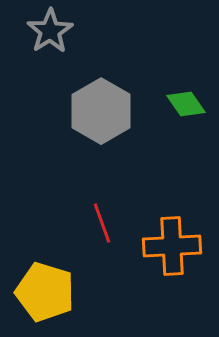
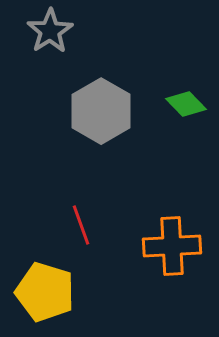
green diamond: rotated 9 degrees counterclockwise
red line: moved 21 px left, 2 px down
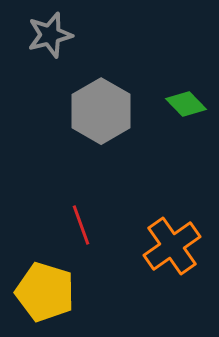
gray star: moved 4 px down; rotated 18 degrees clockwise
orange cross: rotated 32 degrees counterclockwise
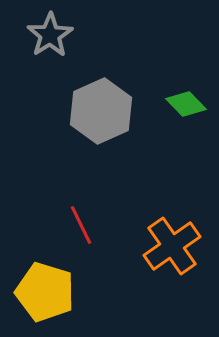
gray star: rotated 18 degrees counterclockwise
gray hexagon: rotated 6 degrees clockwise
red line: rotated 6 degrees counterclockwise
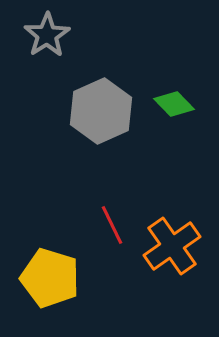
gray star: moved 3 px left
green diamond: moved 12 px left
red line: moved 31 px right
yellow pentagon: moved 5 px right, 14 px up
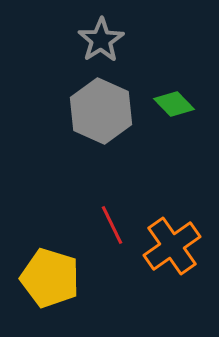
gray star: moved 54 px right, 5 px down
gray hexagon: rotated 12 degrees counterclockwise
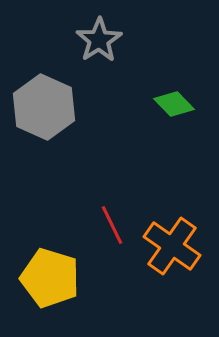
gray star: moved 2 px left
gray hexagon: moved 57 px left, 4 px up
orange cross: rotated 20 degrees counterclockwise
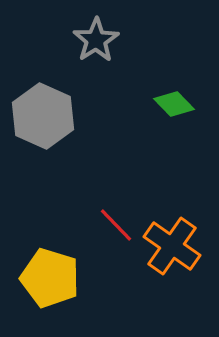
gray star: moved 3 px left
gray hexagon: moved 1 px left, 9 px down
red line: moved 4 px right; rotated 18 degrees counterclockwise
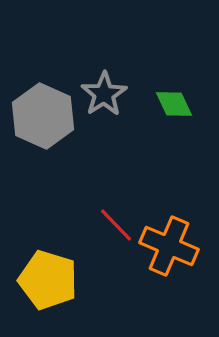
gray star: moved 8 px right, 54 px down
green diamond: rotated 18 degrees clockwise
orange cross: moved 3 px left; rotated 12 degrees counterclockwise
yellow pentagon: moved 2 px left, 2 px down
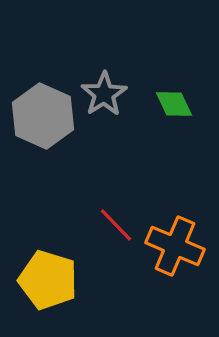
orange cross: moved 6 px right
